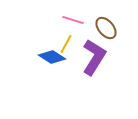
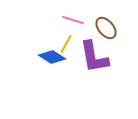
purple L-shape: rotated 138 degrees clockwise
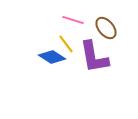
yellow line: rotated 66 degrees counterclockwise
